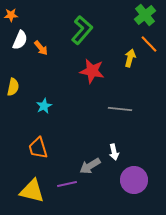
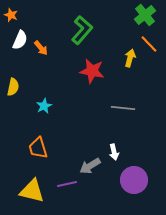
orange star: rotated 24 degrees clockwise
gray line: moved 3 px right, 1 px up
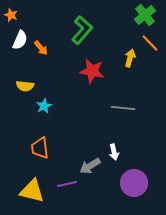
orange line: moved 1 px right, 1 px up
yellow semicircle: moved 12 px right, 1 px up; rotated 84 degrees clockwise
orange trapezoid: moved 2 px right; rotated 10 degrees clockwise
purple circle: moved 3 px down
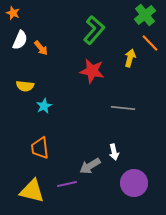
orange star: moved 2 px right, 2 px up
green L-shape: moved 12 px right
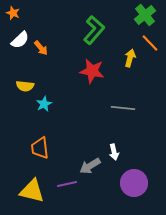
white semicircle: rotated 24 degrees clockwise
cyan star: moved 2 px up
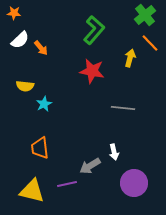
orange star: moved 1 px right; rotated 16 degrees counterclockwise
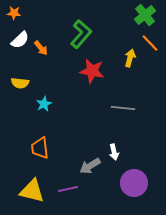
green L-shape: moved 13 px left, 4 px down
yellow semicircle: moved 5 px left, 3 px up
purple line: moved 1 px right, 5 px down
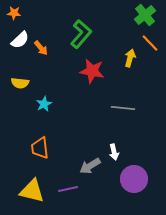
purple circle: moved 4 px up
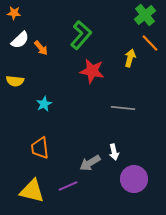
green L-shape: moved 1 px down
yellow semicircle: moved 5 px left, 2 px up
gray arrow: moved 3 px up
purple line: moved 3 px up; rotated 12 degrees counterclockwise
